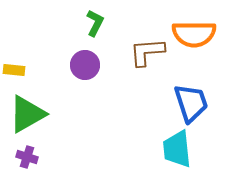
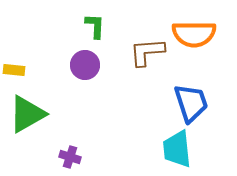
green L-shape: moved 3 px down; rotated 24 degrees counterclockwise
purple cross: moved 43 px right
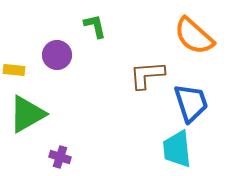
green L-shape: rotated 16 degrees counterclockwise
orange semicircle: moved 2 px down; rotated 42 degrees clockwise
brown L-shape: moved 23 px down
purple circle: moved 28 px left, 10 px up
purple cross: moved 10 px left
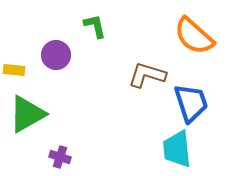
purple circle: moved 1 px left
brown L-shape: rotated 21 degrees clockwise
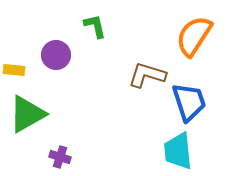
orange semicircle: rotated 81 degrees clockwise
blue trapezoid: moved 2 px left, 1 px up
cyan trapezoid: moved 1 px right, 2 px down
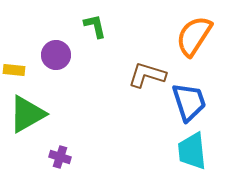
cyan trapezoid: moved 14 px right
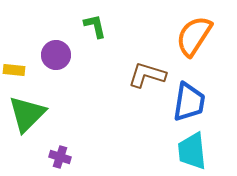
blue trapezoid: rotated 27 degrees clockwise
green triangle: rotated 15 degrees counterclockwise
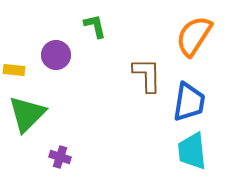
brown L-shape: rotated 72 degrees clockwise
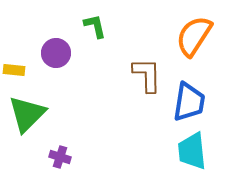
purple circle: moved 2 px up
